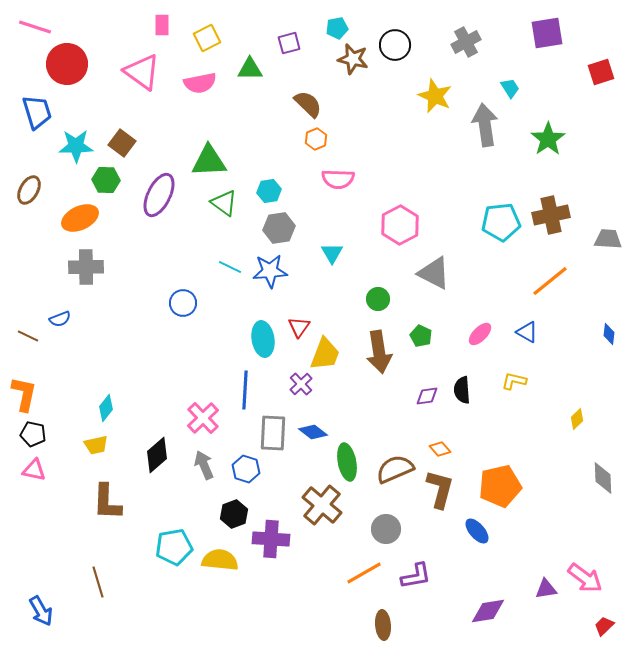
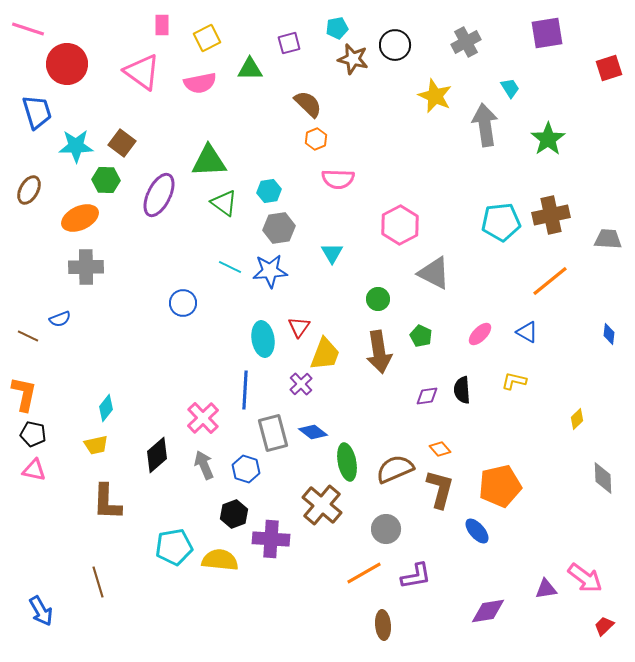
pink line at (35, 27): moved 7 px left, 2 px down
red square at (601, 72): moved 8 px right, 4 px up
gray rectangle at (273, 433): rotated 18 degrees counterclockwise
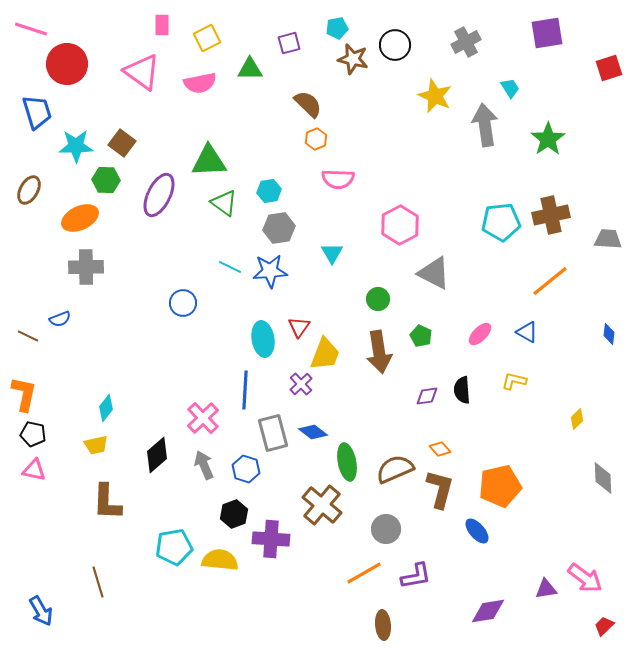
pink line at (28, 29): moved 3 px right
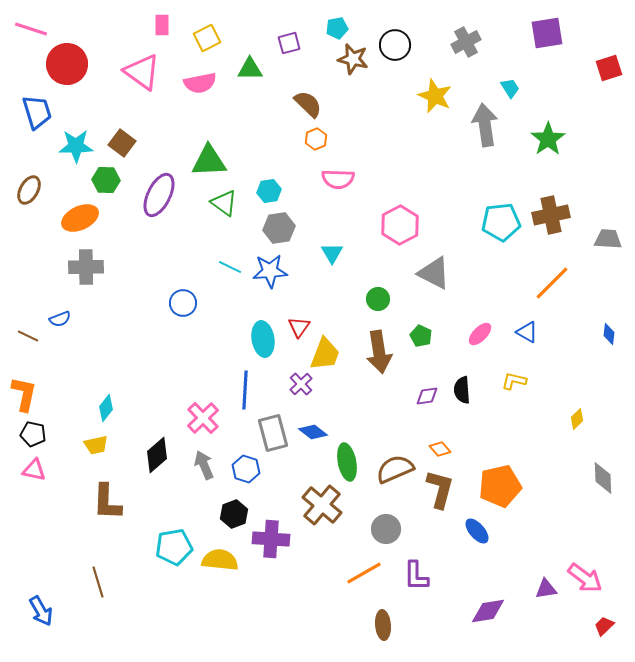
orange line at (550, 281): moved 2 px right, 2 px down; rotated 6 degrees counterclockwise
purple L-shape at (416, 576): rotated 100 degrees clockwise
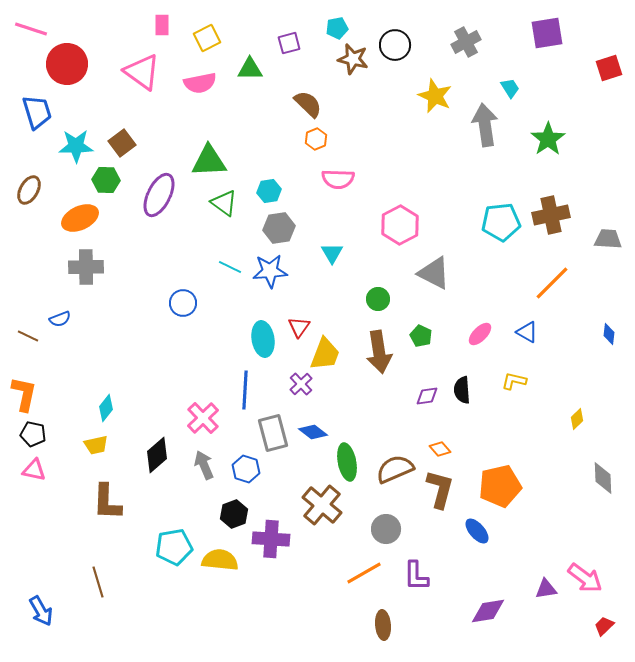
brown square at (122, 143): rotated 16 degrees clockwise
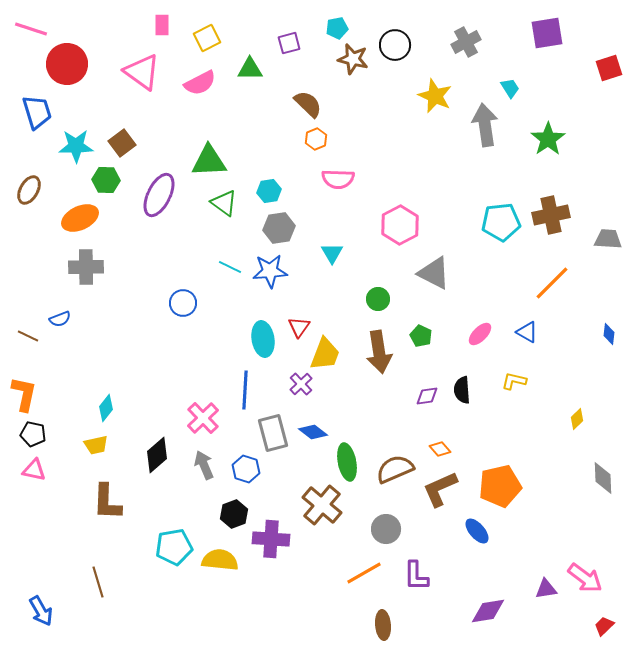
pink semicircle at (200, 83): rotated 16 degrees counterclockwise
brown L-shape at (440, 489): rotated 129 degrees counterclockwise
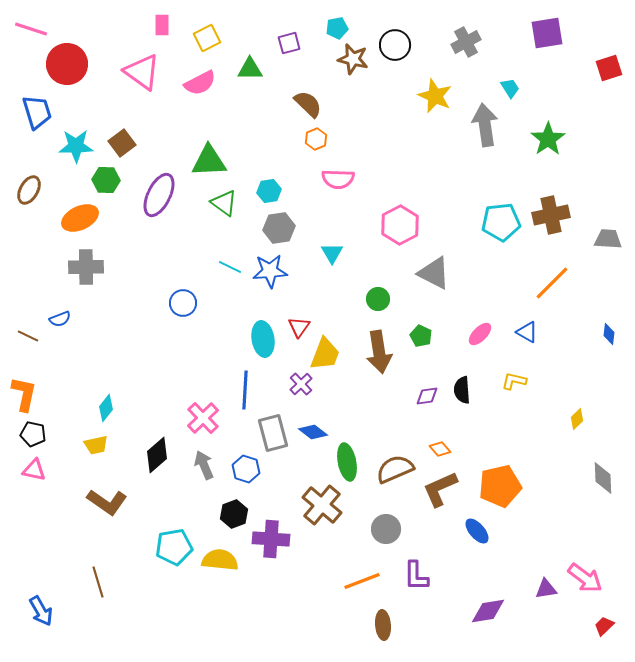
brown L-shape at (107, 502): rotated 57 degrees counterclockwise
orange line at (364, 573): moved 2 px left, 8 px down; rotated 9 degrees clockwise
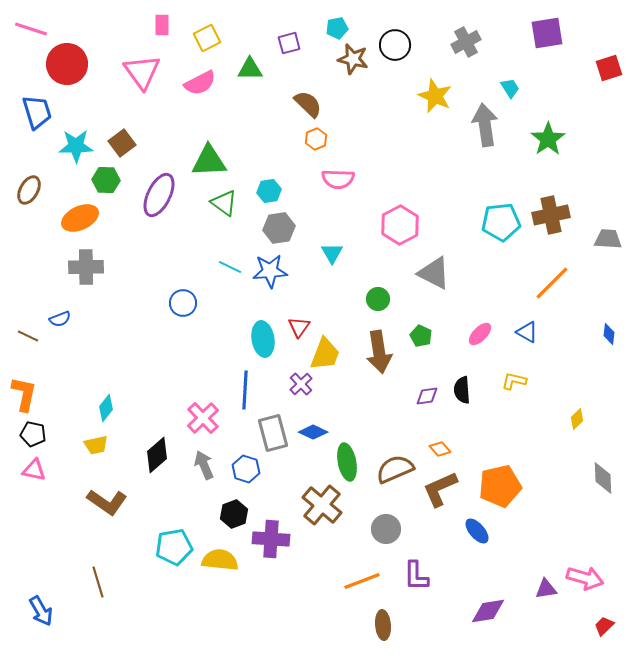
pink triangle at (142, 72): rotated 18 degrees clockwise
blue diamond at (313, 432): rotated 12 degrees counterclockwise
pink arrow at (585, 578): rotated 21 degrees counterclockwise
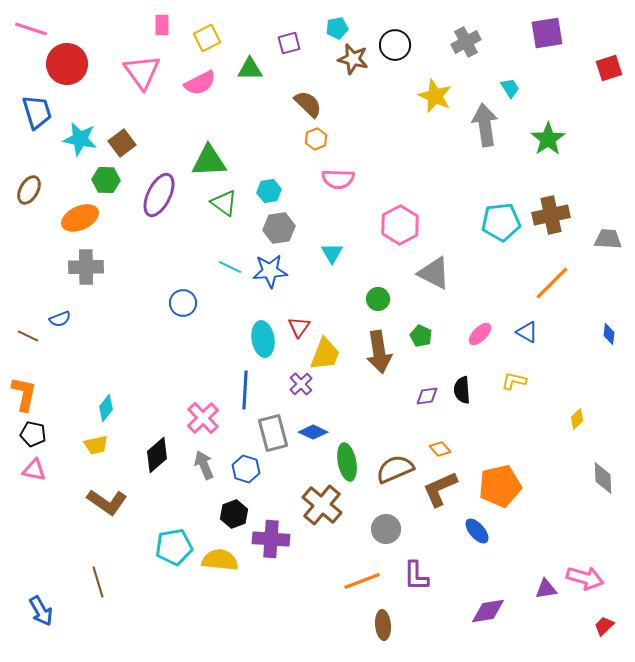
cyan star at (76, 146): moved 4 px right, 7 px up; rotated 12 degrees clockwise
